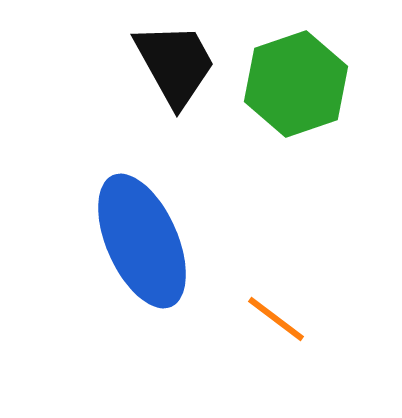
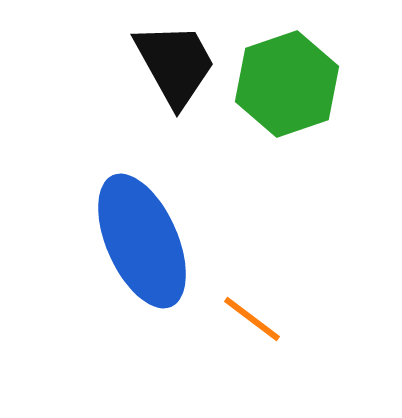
green hexagon: moved 9 px left
orange line: moved 24 px left
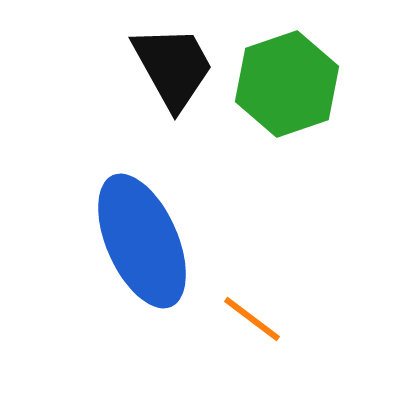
black trapezoid: moved 2 px left, 3 px down
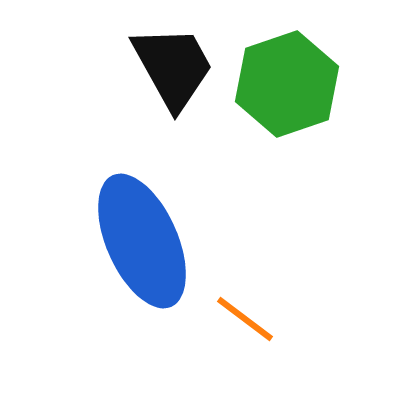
orange line: moved 7 px left
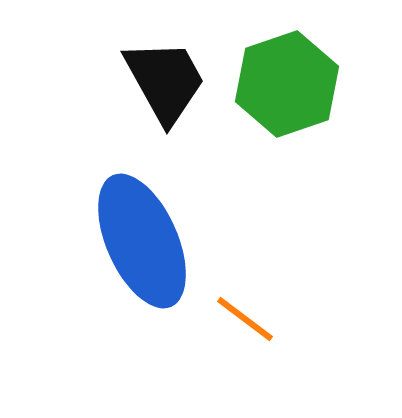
black trapezoid: moved 8 px left, 14 px down
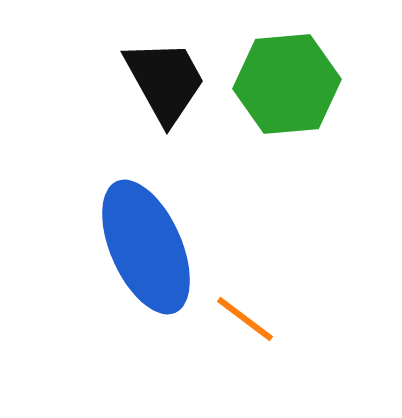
green hexagon: rotated 14 degrees clockwise
blue ellipse: moved 4 px right, 6 px down
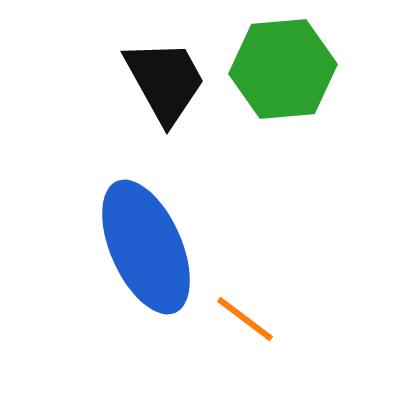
green hexagon: moved 4 px left, 15 px up
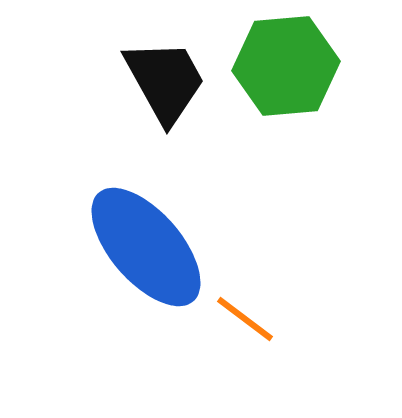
green hexagon: moved 3 px right, 3 px up
blue ellipse: rotated 17 degrees counterclockwise
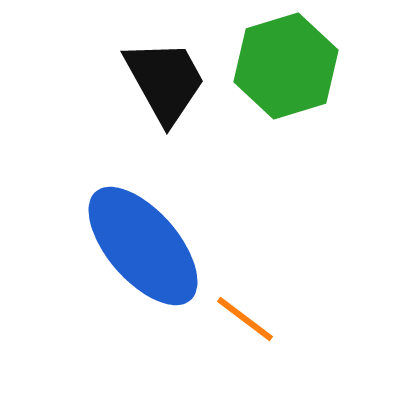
green hexagon: rotated 12 degrees counterclockwise
blue ellipse: moved 3 px left, 1 px up
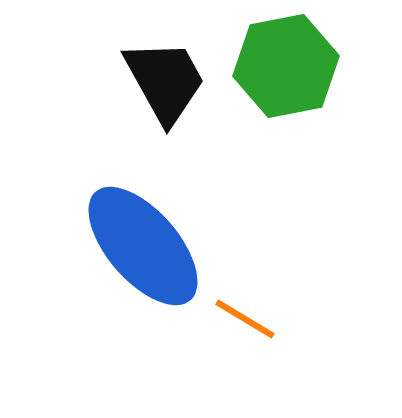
green hexagon: rotated 6 degrees clockwise
orange line: rotated 6 degrees counterclockwise
